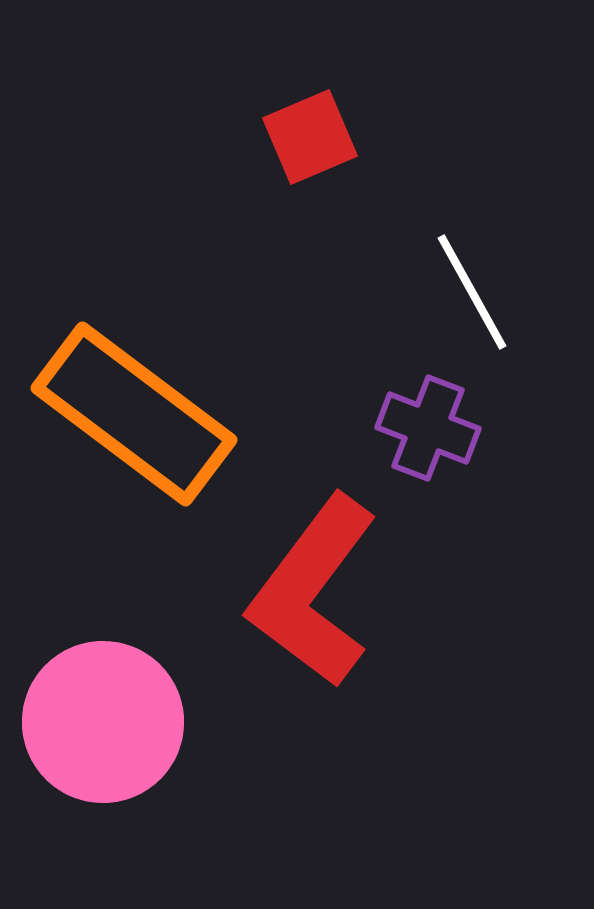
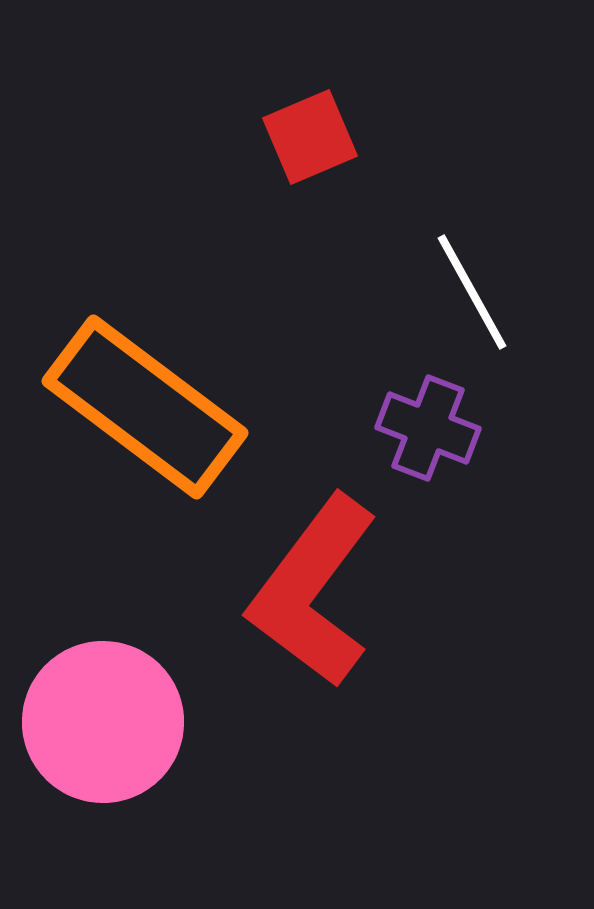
orange rectangle: moved 11 px right, 7 px up
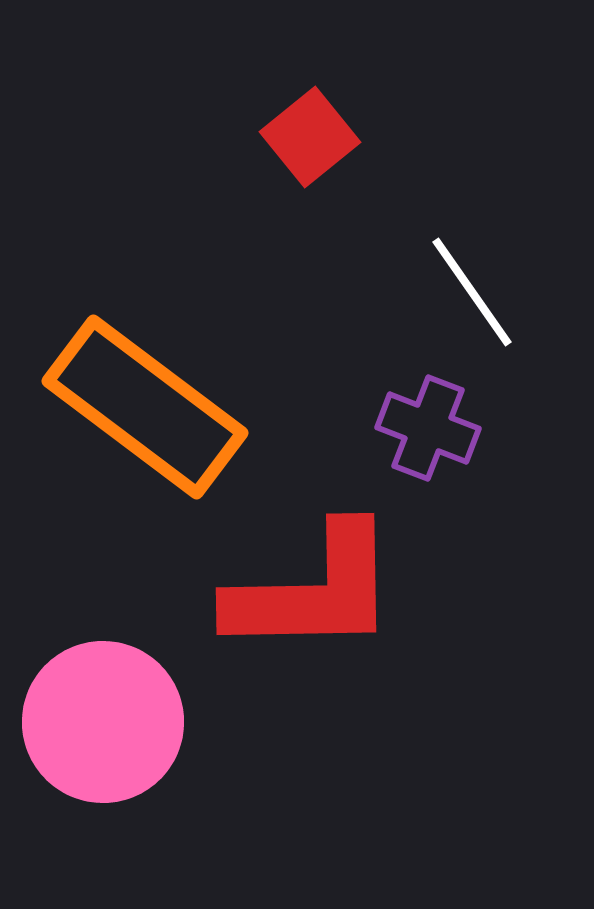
red square: rotated 16 degrees counterclockwise
white line: rotated 6 degrees counterclockwise
red L-shape: rotated 128 degrees counterclockwise
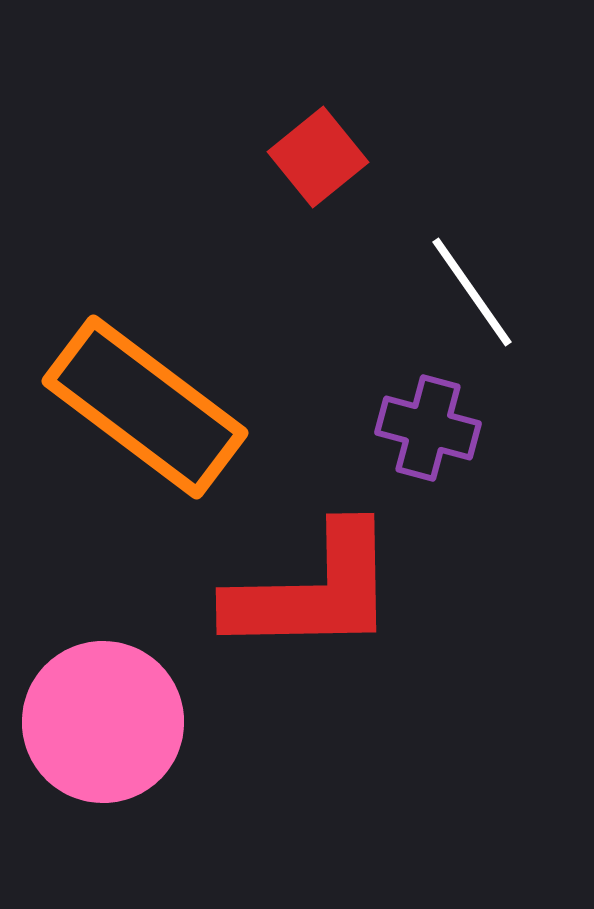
red square: moved 8 px right, 20 px down
purple cross: rotated 6 degrees counterclockwise
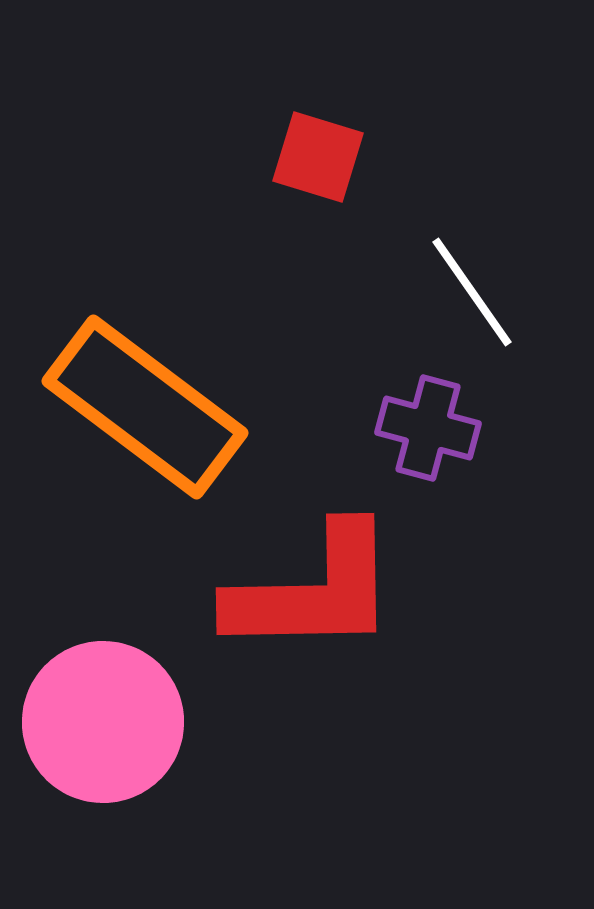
red square: rotated 34 degrees counterclockwise
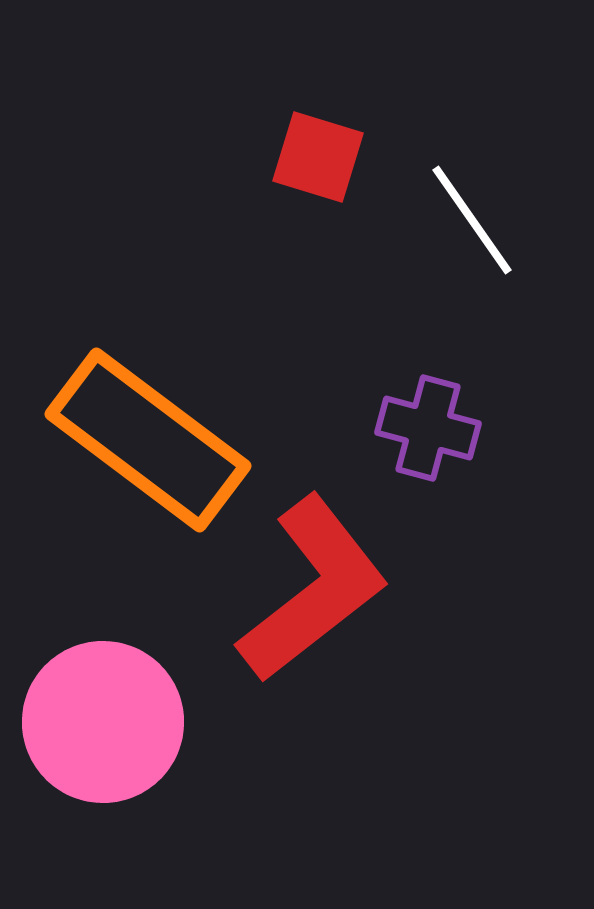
white line: moved 72 px up
orange rectangle: moved 3 px right, 33 px down
red L-shape: moved 2 px up; rotated 37 degrees counterclockwise
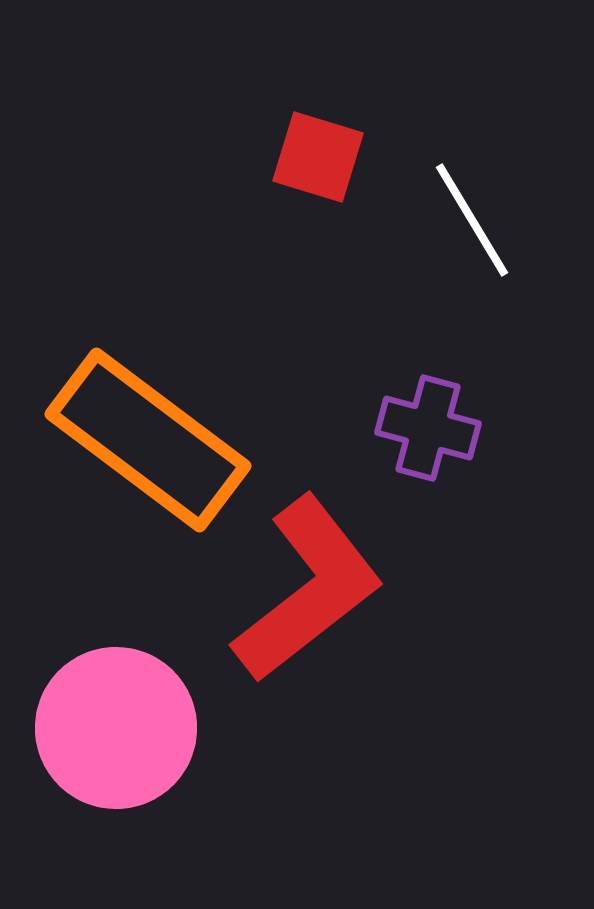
white line: rotated 4 degrees clockwise
red L-shape: moved 5 px left
pink circle: moved 13 px right, 6 px down
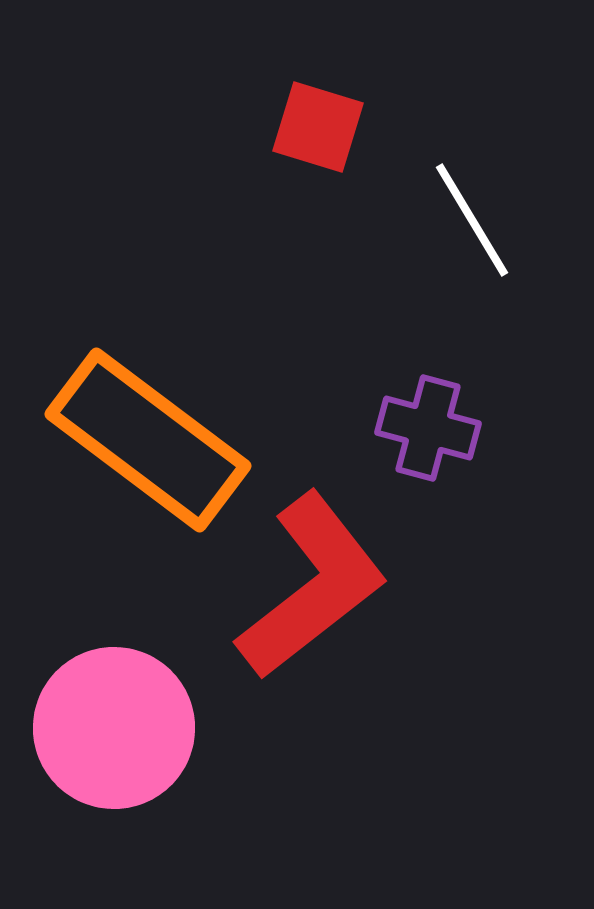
red square: moved 30 px up
red L-shape: moved 4 px right, 3 px up
pink circle: moved 2 px left
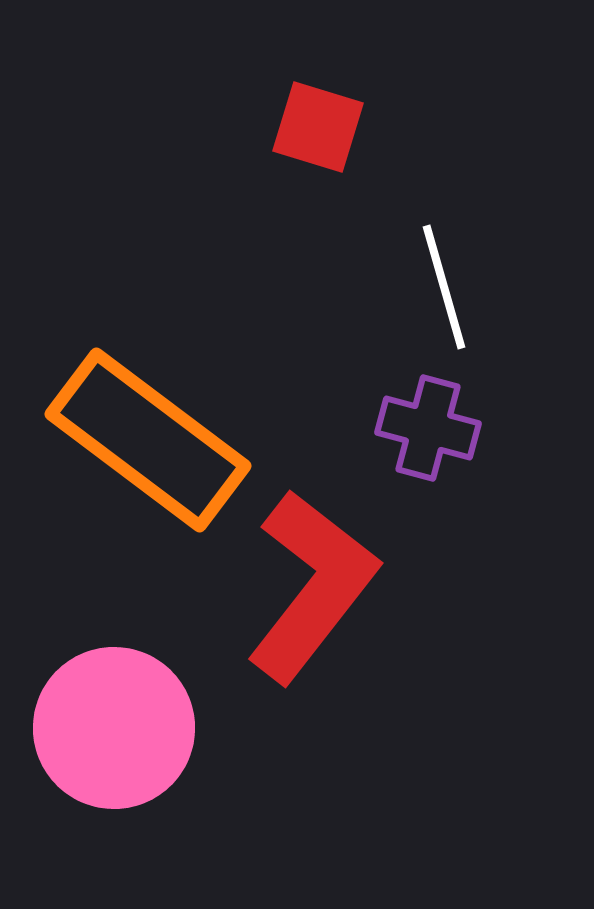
white line: moved 28 px left, 67 px down; rotated 15 degrees clockwise
red L-shape: rotated 14 degrees counterclockwise
